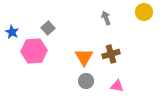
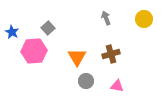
yellow circle: moved 7 px down
orange triangle: moved 7 px left
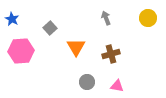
yellow circle: moved 4 px right, 1 px up
gray square: moved 2 px right
blue star: moved 13 px up
pink hexagon: moved 13 px left
orange triangle: moved 1 px left, 10 px up
gray circle: moved 1 px right, 1 px down
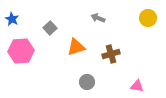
gray arrow: moved 8 px left; rotated 48 degrees counterclockwise
orange triangle: rotated 42 degrees clockwise
pink triangle: moved 20 px right
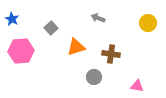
yellow circle: moved 5 px down
gray square: moved 1 px right
brown cross: rotated 24 degrees clockwise
gray circle: moved 7 px right, 5 px up
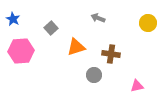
blue star: moved 1 px right
gray circle: moved 2 px up
pink triangle: rotated 24 degrees counterclockwise
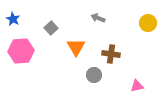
orange triangle: rotated 42 degrees counterclockwise
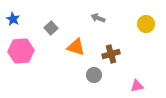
yellow circle: moved 2 px left, 1 px down
orange triangle: rotated 42 degrees counterclockwise
brown cross: rotated 24 degrees counterclockwise
